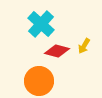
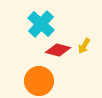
red diamond: moved 1 px right, 1 px up
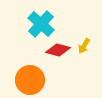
orange circle: moved 9 px left, 1 px up
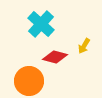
red diamond: moved 3 px left, 7 px down
orange circle: moved 1 px left, 1 px down
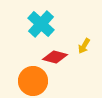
orange circle: moved 4 px right
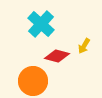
red diamond: moved 2 px right, 1 px up
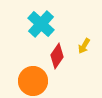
red diamond: rotated 70 degrees counterclockwise
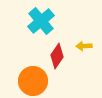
cyan cross: moved 3 px up; rotated 8 degrees clockwise
yellow arrow: rotated 56 degrees clockwise
